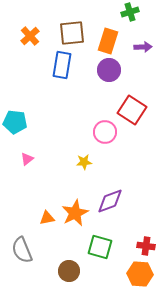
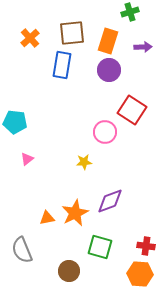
orange cross: moved 2 px down
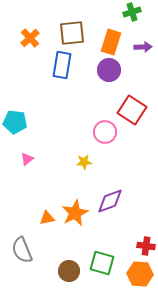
green cross: moved 2 px right
orange rectangle: moved 3 px right, 1 px down
green square: moved 2 px right, 16 px down
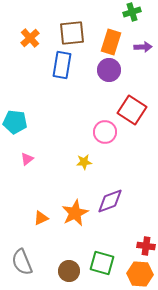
orange triangle: moved 6 px left; rotated 14 degrees counterclockwise
gray semicircle: moved 12 px down
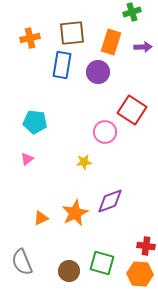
orange cross: rotated 30 degrees clockwise
purple circle: moved 11 px left, 2 px down
cyan pentagon: moved 20 px right
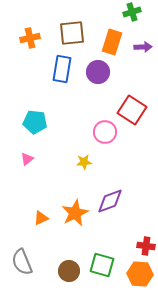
orange rectangle: moved 1 px right
blue rectangle: moved 4 px down
green square: moved 2 px down
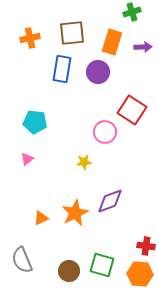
gray semicircle: moved 2 px up
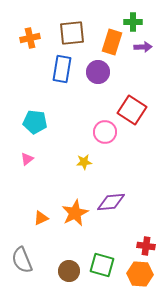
green cross: moved 1 px right, 10 px down; rotated 18 degrees clockwise
purple diamond: moved 1 px right, 1 px down; rotated 16 degrees clockwise
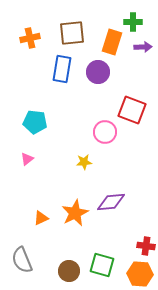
red square: rotated 12 degrees counterclockwise
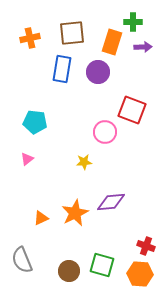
red cross: rotated 12 degrees clockwise
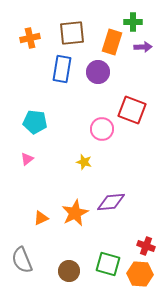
pink circle: moved 3 px left, 3 px up
yellow star: rotated 21 degrees clockwise
green square: moved 6 px right, 1 px up
